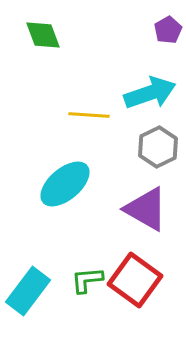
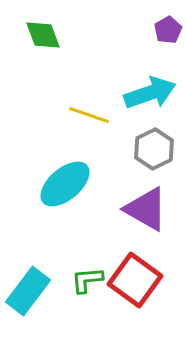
yellow line: rotated 15 degrees clockwise
gray hexagon: moved 4 px left, 2 px down
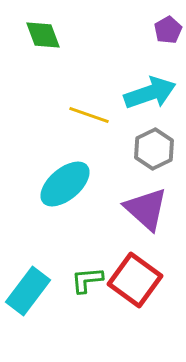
purple triangle: rotated 12 degrees clockwise
